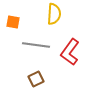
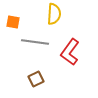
gray line: moved 1 px left, 3 px up
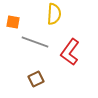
gray line: rotated 12 degrees clockwise
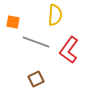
yellow semicircle: moved 1 px right, 1 px down
gray line: moved 1 px right
red L-shape: moved 1 px left, 2 px up
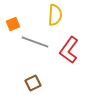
orange square: moved 2 px down; rotated 32 degrees counterclockwise
gray line: moved 1 px left
brown square: moved 3 px left, 4 px down
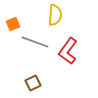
red L-shape: moved 1 px left, 1 px down
